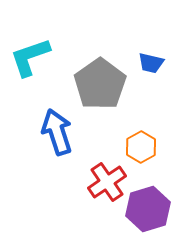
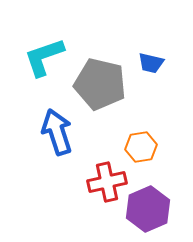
cyan L-shape: moved 14 px right
gray pentagon: rotated 24 degrees counterclockwise
orange hexagon: rotated 20 degrees clockwise
red cross: rotated 21 degrees clockwise
purple hexagon: rotated 6 degrees counterclockwise
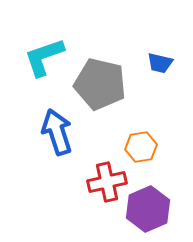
blue trapezoid: moved 9 px right
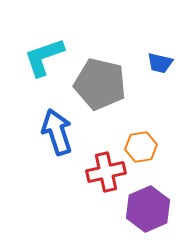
red cross: moved 1 px left, 10 px up
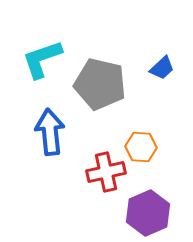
cyan L-shape: moved 2 px left, 2 px down
blue trapezoid: moved 2 px right, 5 px down; rotated 56 degrees counterclockwise
blue arrow: moved 7 px left; rotated 12 degrees clockwise
orange hexagon: rotated 12 degrees clockwise
purple hexagon: moved 4 px down
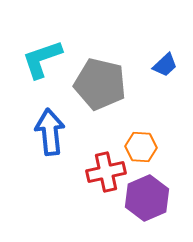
blue trapezoid: moved 3 px right, 3 px up
purple hexagon: moved 1 px left, 15 px up
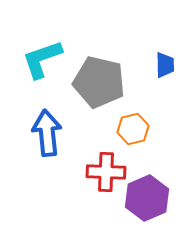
blue trapezoid: rotated 48 degrees counterclockwise
gray pentagon: moved 1 px left, 2 px up
blue arrow: moved 3 px left, 1 px down
orange hexagon: moved 8 px left, 18 px up; rotated 16 degrees counterclockwise
red cross: rotated 15 degrees clockwise
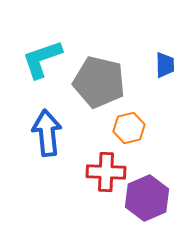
orange hexagon: moved 4 px left, 1 px up
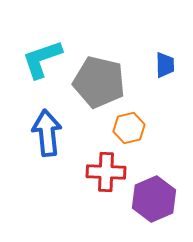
purple hexagon: moved 7 px right, 1 px down
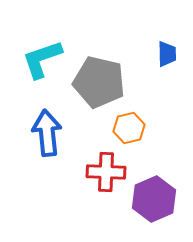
blue trapezoid: moved 2 px right, 11 px up
